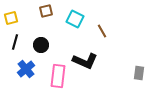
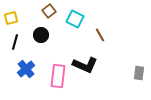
brown square: moved 3 px right; rotated 24 degrees counterclockwise
brown line: moved 2 px left, 4 px down
black circle: moved 10 px up
black L-shape: moved 4 px down
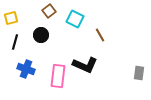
blue cross: rotated 30 degrees counterclockwise
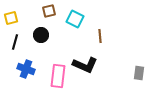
brown square: rotated 24 degrees clockwise
brown line: moved 1 px down; rotated 24 degrees clockwise
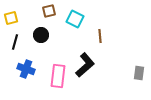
black L-shape: rotated 65 degrees counterclockwise
